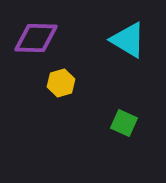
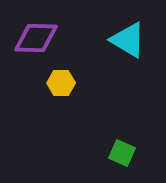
yellow hexagon: rotated 16 degrees clockwise
green square: moved 2 px left, 30 px down
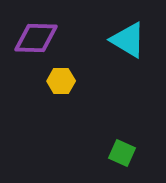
yellow hexagon: moved 2 px up
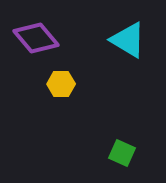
purple diamond: rotated 48 degrees clockwise
yellow hexagon: moved 3 px down
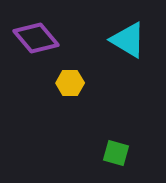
yellow hexagon: moved 9 px right, 1 px up
green square: moved 6 px left; rotated 8 degrees counterclockwise
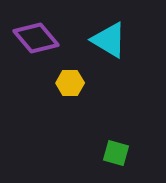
cyan triangle: moved 19 px left
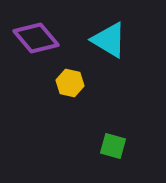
yellow hexagon: rotated 12 degrees clockwise
green square: moved 3 px left, 7 px up
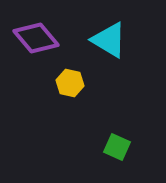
green square: moved 4 px right, 1 px down; rotated 8 degrees clockwise
